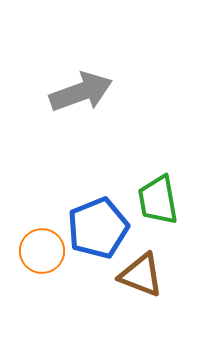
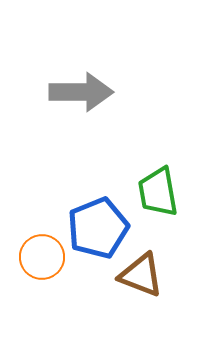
gray arrow: rotated 20 degrees clockwise
green trapezoid: moved 8 px up
orange circle: moved 6 px down
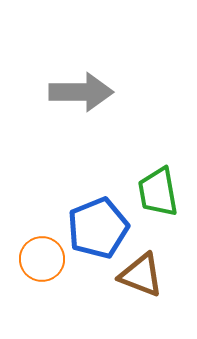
orange circle: moved 2 px down
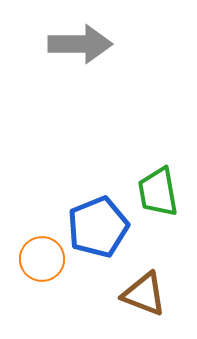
gray arrow: moved 1 px left, 48 px up
blue pentagon: moved 1 px up
brown triangle: moved 3 px right, 19 px down
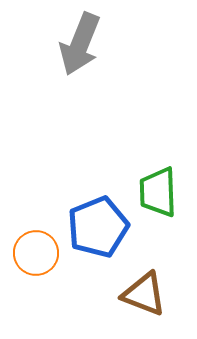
gray arrow: rotated 112 degrees clockwise
green trapezoid: rotated 8 degrees clockwise
orange circle: moved 6 px left, 6 px up
